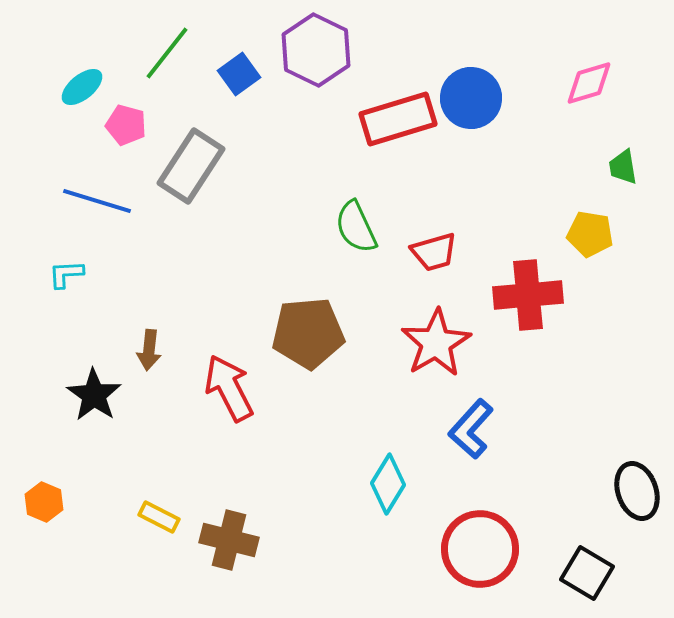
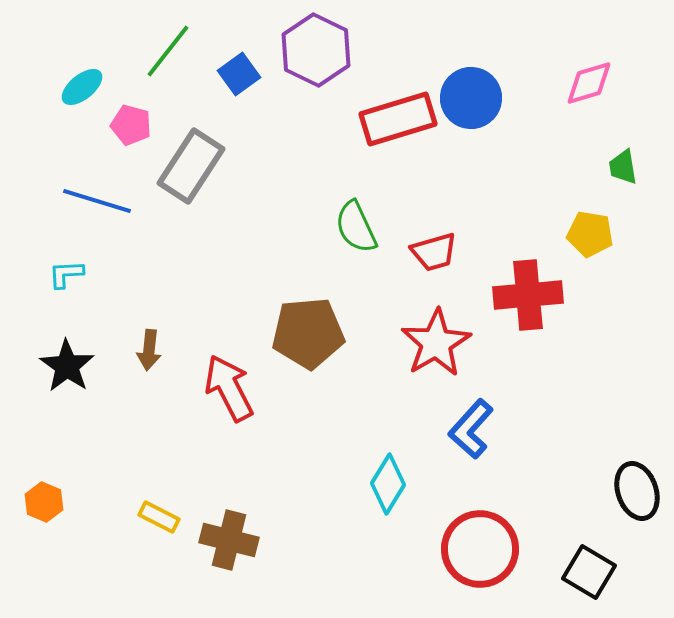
green line: moved 1 px right, 2 px up
pink pentagon: moved 5 px right
black star: moved 27 px left, 29 px up
black square: moved 2 px right, 1 px up
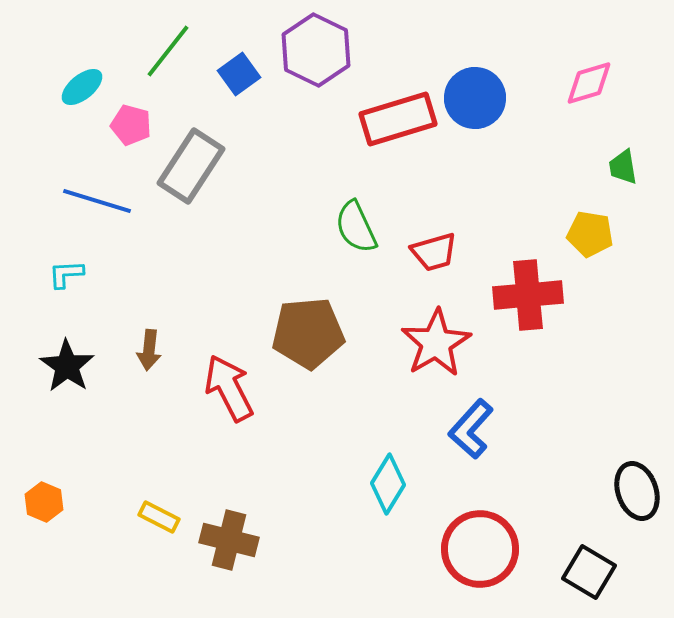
blue circle: moved 4 px right
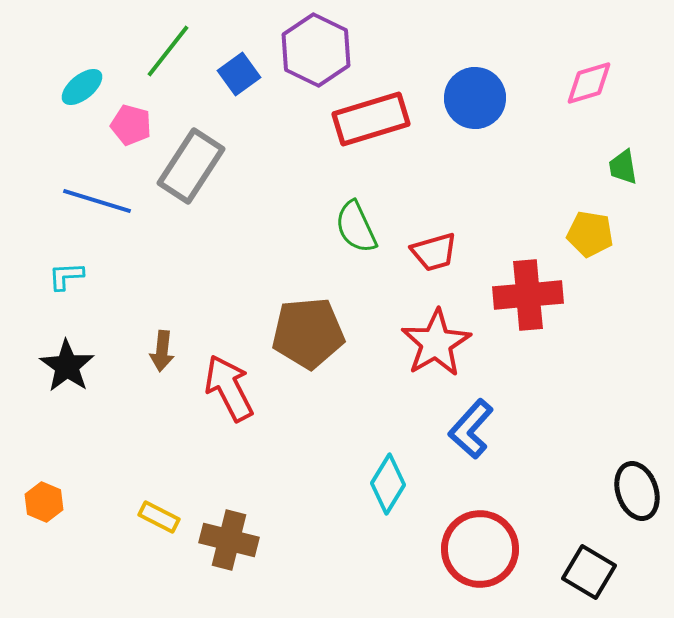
red rectangle: moved 27 px left
cyan L-shape: moved 2 px down
brown arrow: moved 13 px right, 1 px down
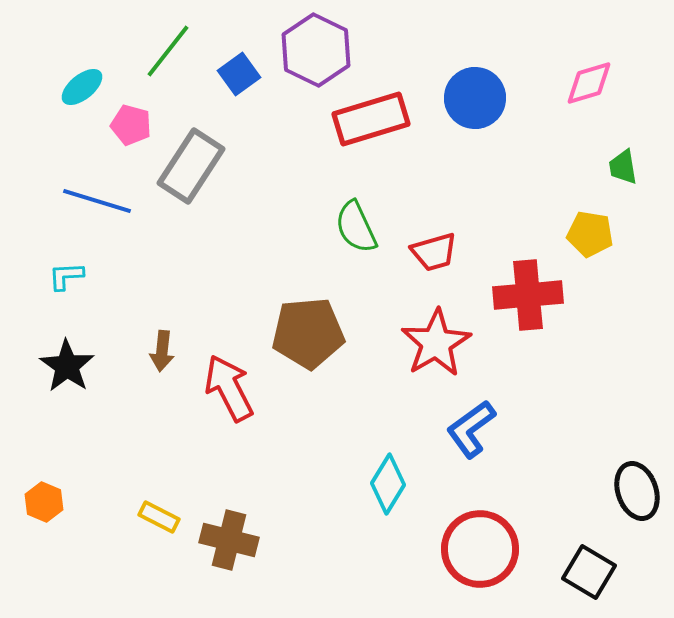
blue L-shape: rotated 12 degrees clockwise
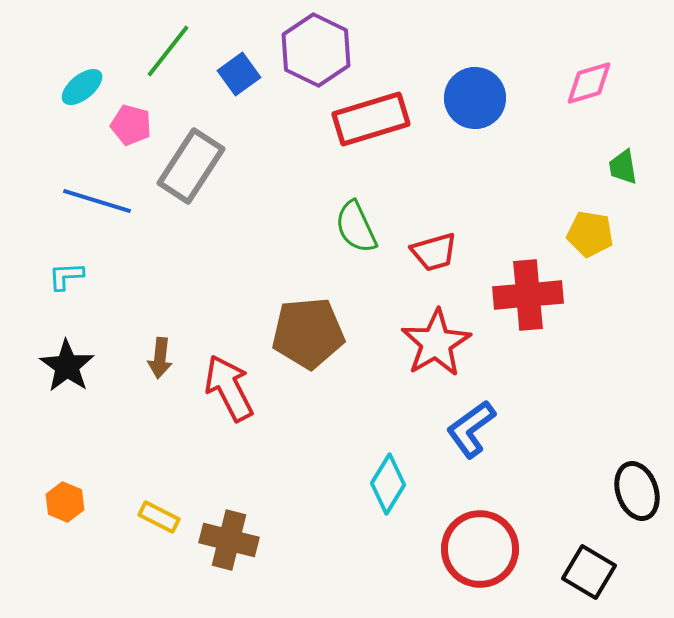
brown arrow: moved 2 px left, 7 px down
orange hexagon: moved 21 px right
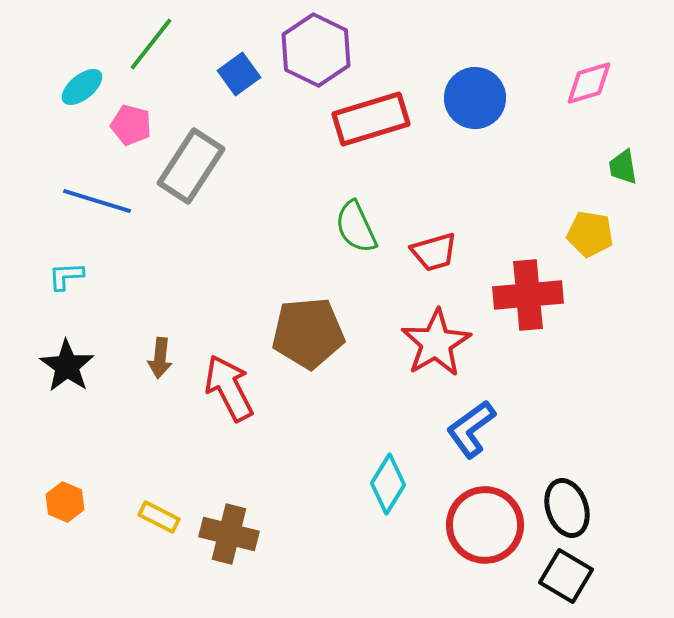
green line: moved 17 px left, 7 px up
black ellipse: moved 70 px left, 17 px down
brown cross: moved 6 px up
red circle: moved 5 px right, 24 px up
black square: moved 23 px left, 4 px down
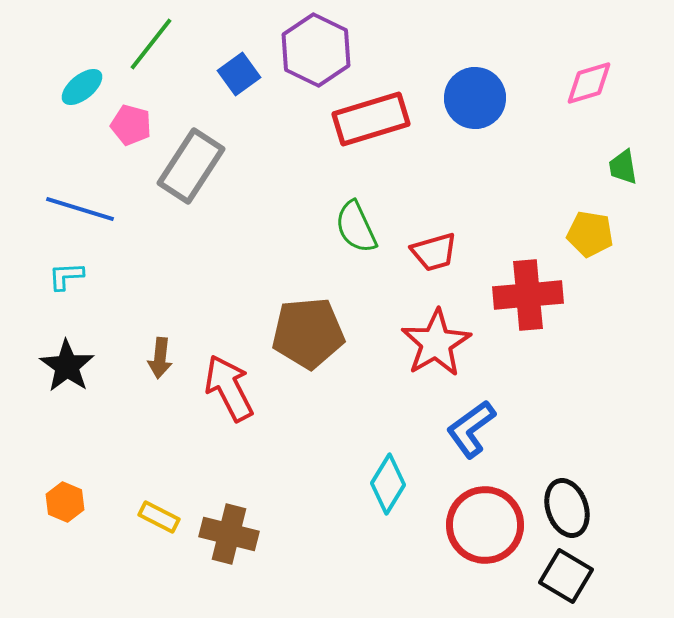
blue line: moved 17 px left, 8 px down
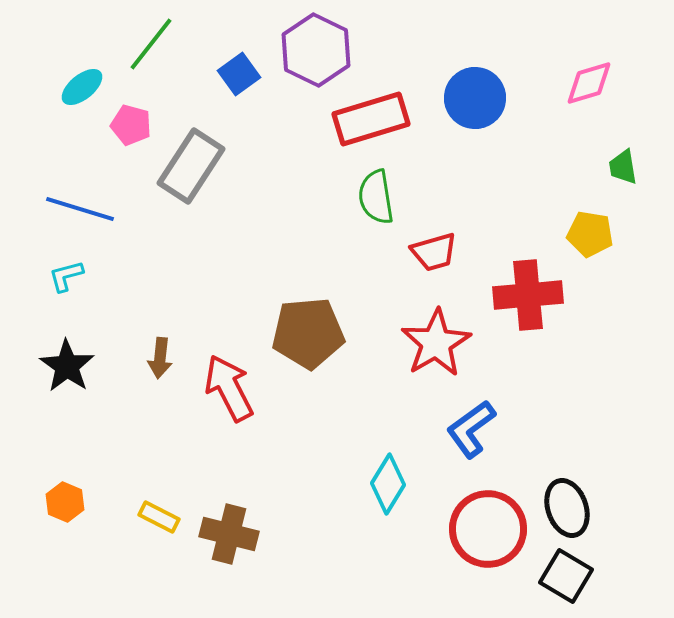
green semicircle: moved 20 px right, 30 px up; rotated 16 degrees clockwise
cyan L-shape: rotated 12 degrees counterclockwise
red circle: moved 3 px right, 4 px down
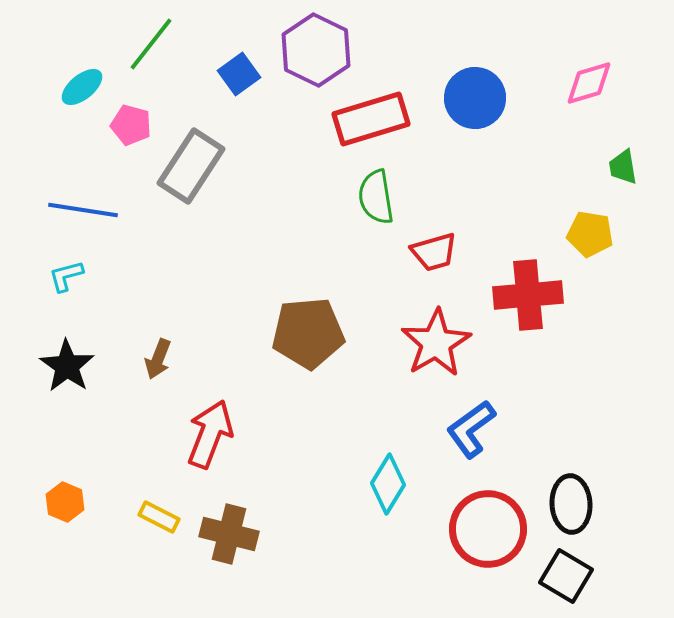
blue line: moved 3 px right, 1 px down; rotated 8 degrees counterclockwise
brown arrow: moved 2 px left, 1 px down; rotated 15 degrees clockwise
red arrow: moved 19 px left, 46 px down; rotated 48 degrees clockwise
black ellipse: moved 4 px right, 4 px up; rotated 16 degrees clockwise
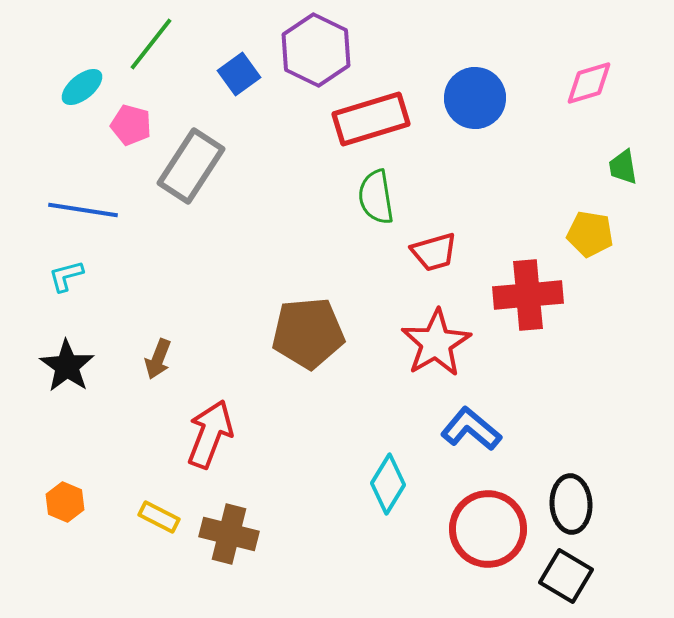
blue L-shape: rotated 76 degrees clockwise
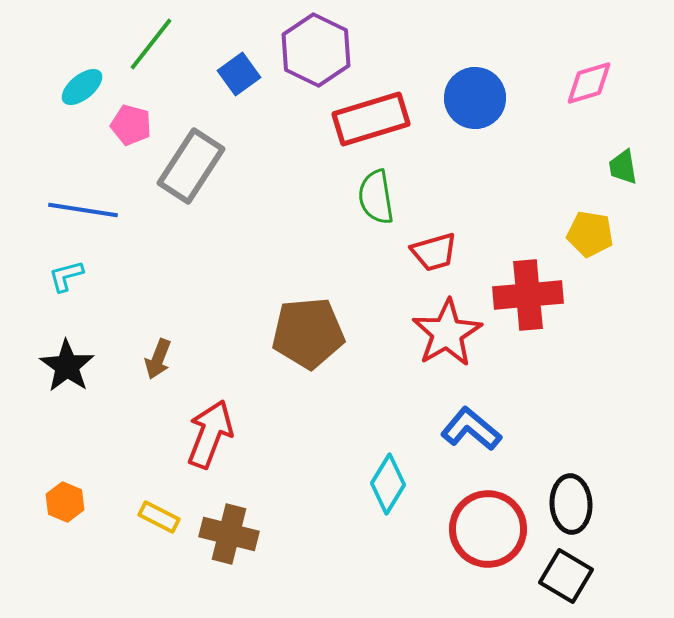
red star: moved 11 px right, 10 px up
